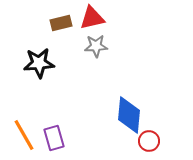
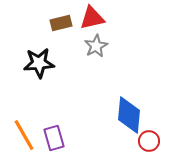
gray star: rotated 25 degrees counterclockwise
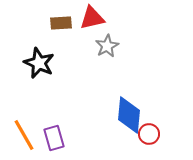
brown rectangle: rotated 10 degrees clockwise
gray star: moved 11 px right
black star: rotated 28 degrees clockwise
red circle: moved 7 px up
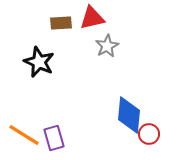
black star: moved 1 px up
orange line: rotated 28 degrees counterclockwise
